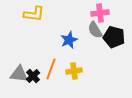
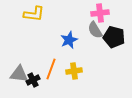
black cross: moved 4 px down; rotated 16 degrees clockwise
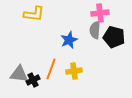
gray semicircle: rotated 36 degrees clockwise
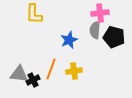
yellow L-shape: rotated 85 degrees clockwise
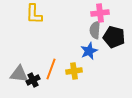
blue star: moved 20 px right, 11 px down
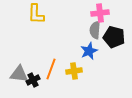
yellow L-shape: moved 2 px right
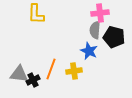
blue star: rotated 24 degrees counterclockwise
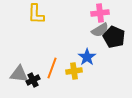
gray semicircle: moved 5 px right; rotated 126 degrees counterclockwise
black pentagon: rotated 10 degrees clockwise
blue star: moved 2 px left, 6 px down; rotated 12 degrees clockwise
orange line: moved 1 px right, 1 px up
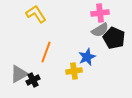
yellow L-shape: rotated 145 degrees clockwise
black pentagon: moved 1 px down
blue star: rotated 12 degrees clockwise
orange line: moved 6 px left, 16 px up
gray triangle: rotated 36 degrees counterclockwise
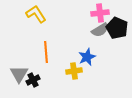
black pentagon: moved 3 px right, 10 px up
orange line: rotated 25 degrees counterclockwise
gray triangle: rotated 30 degrees counterclockwise
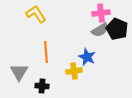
pink cross: moved 1 px right
black pentagon: moved 1 px down
blue star: rotated 24 degrees counterclockwise
gray triangle: moved 2 px up
black cross: moved 9 px right, 6 px down; rotated 32 degrees clockwise
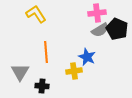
pink cross: moved 4 px left
gray triangle: moved 1 px right
